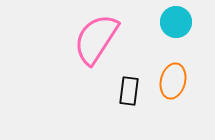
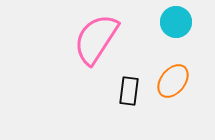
orange ellipse: rotated 24 degrees clockwise
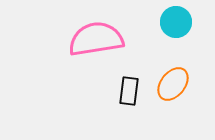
pink semicircle: rotated 48 degrees clockwise
orange ellipse: moved 3 px down
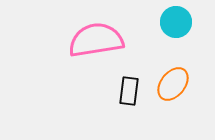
pink semicircle: moved 1 px down
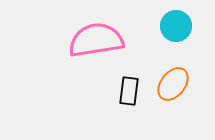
cyan circle: moved 4 px down
